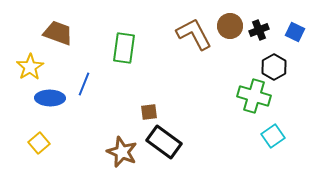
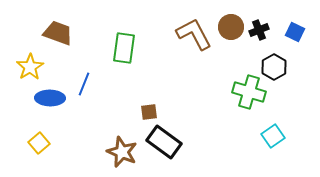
brown circle: moved 1 px right, 1 px down
green cross: moved 5 px left, 4 px up
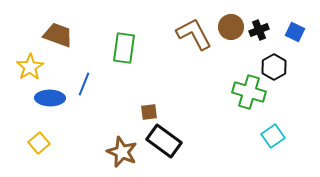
brown trapezoid: moved 2 px down
black rectangle: moved 1 px up
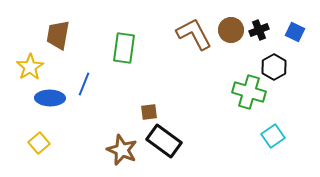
brown circle: moved 3 px down
brown trapezoid: rotated 100 degrees counterclockwise
brown star: moved 2 px up
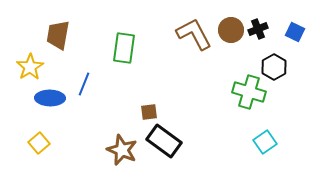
black cross: moved 1 px left, 1 px up
cyan square: moved 8 px left, 6 px down
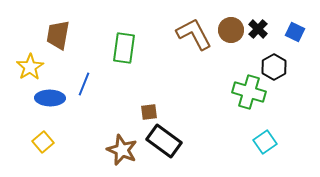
black cross: rotated 24 degrees counterclockwise
yellow square: moved 4 px right, 1 px up
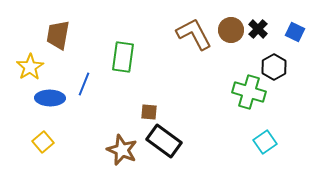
green rectangle: moved 1 px left, 9 px down
brown square: rotated 12 degrees clockwise
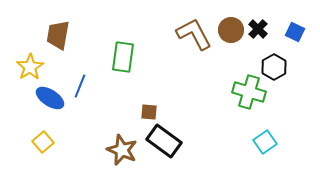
blue line: moved 4 px left, 2 px down
blue ellipse: rotated 32 degrees clockwise
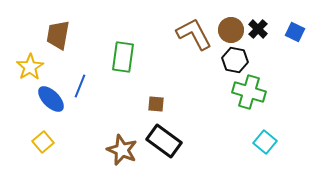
black hexagon: moved 39 px left, 7 px up; rotated 20 degrees counterclockwise
blue ellipse: moved 1 px right, 1 px down; rotated 12 degrees clockwise
brown square: moved 7 px right, 8 px up
cyan square: rotated 15 degrees counterclockwise
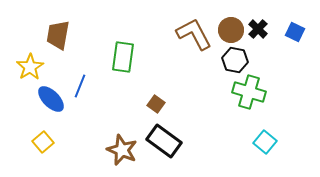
brown square: rotated 30 degrees clockwise
